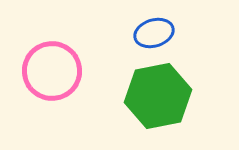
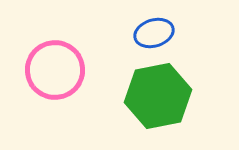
pink circle: moved 3 px right, 1 px up
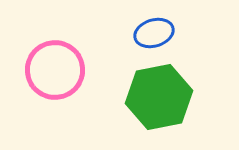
green hexagon: moved 1 px right, 1 px down
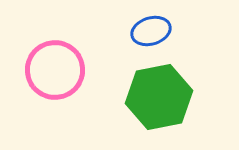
blue ellipse: moved 3 px left, 2 px up
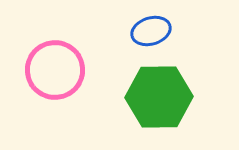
green hexagon: rotated 10 degrees clockwise
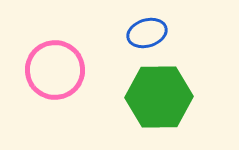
blue ellipse: moved 4 px left, 2 px down
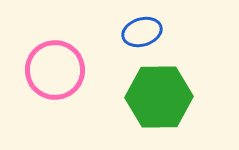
blue ellipse: moved 5 px left, 1 px up
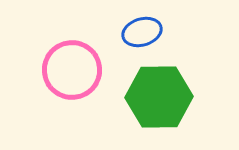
pink circle: moved 17 px right
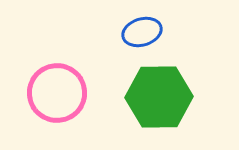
pink circle: moved 15 px left, 23 px down
